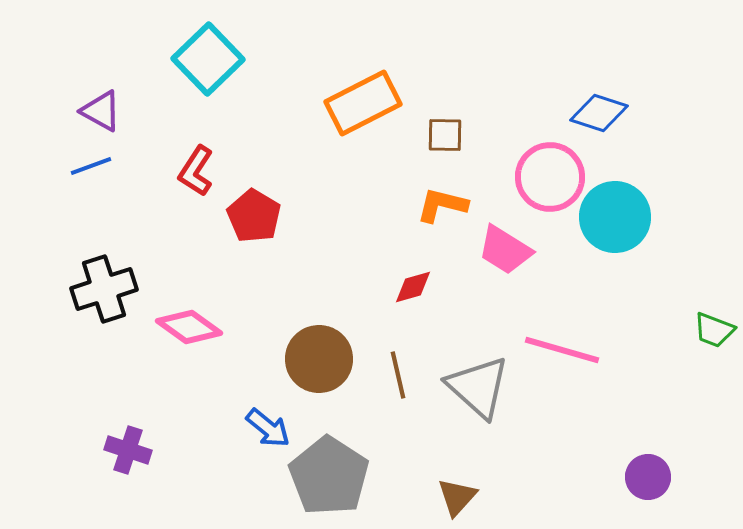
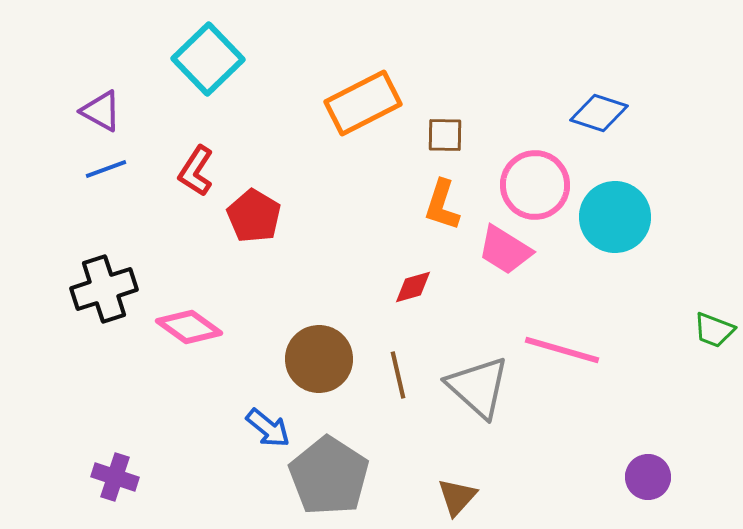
blue line: moved 15 px right, 3 px down
pink circle: moved 15 px left, 8 px down
orange L-shape: rotated 86 degrees counterclockwise
purple cross: moved 13 px left, 27 px down
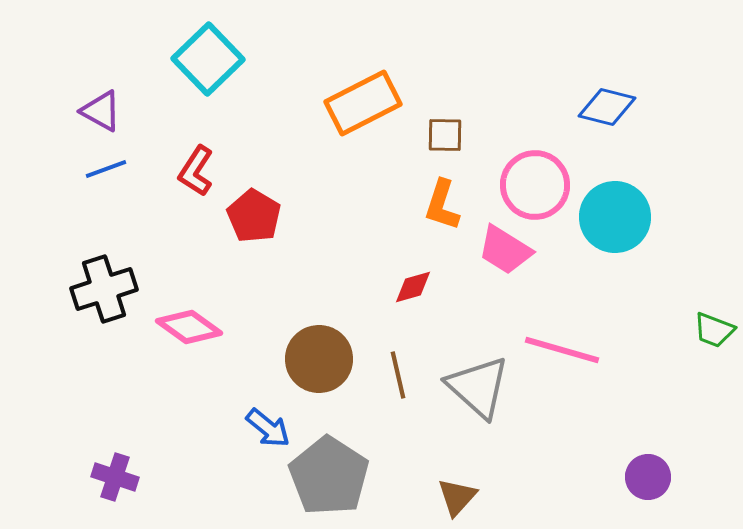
blue diamond: moved 8 px right, 6 px up; rotated 4 degrees counterclockwise
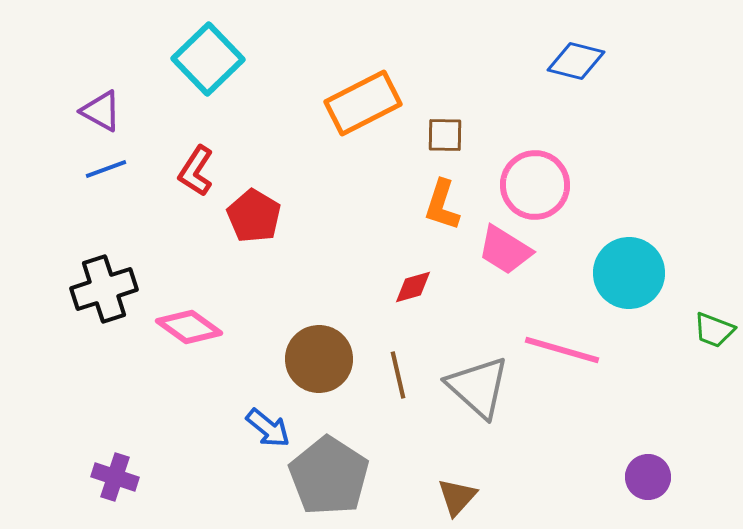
blue diamond: moved 31 px left, 46 px up
cyan circle: moved 14 px right, 56 px down
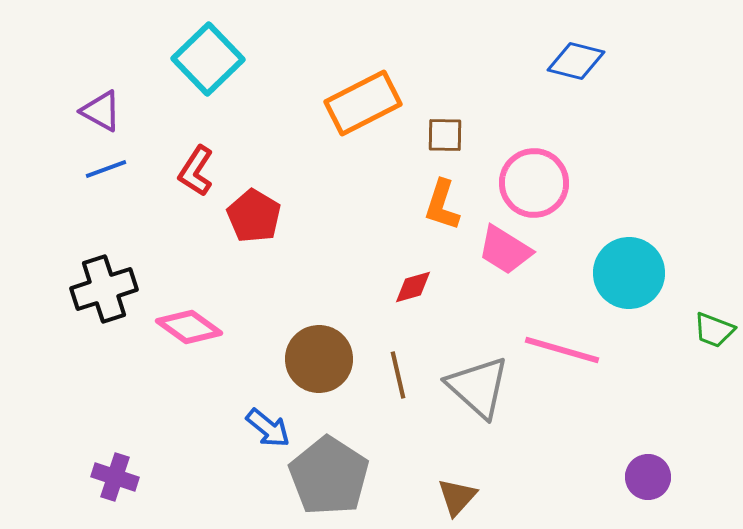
pink circle: moved 1 px left, 2 px up
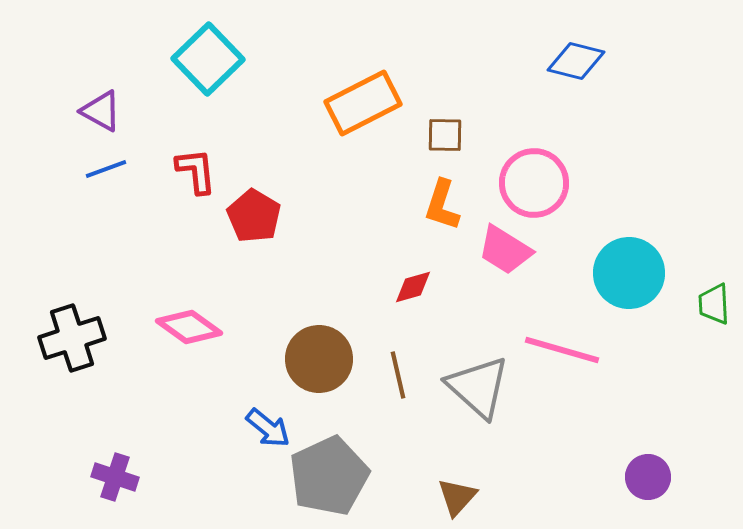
red L-shape: rotated 141 degrees clockwise
black cross: moved 32 px left, 49 px down
green trapezoid: moved 26 px up; rotated 66 degrees clockwise
gray pentagon: rotated 14 degrees clockwise
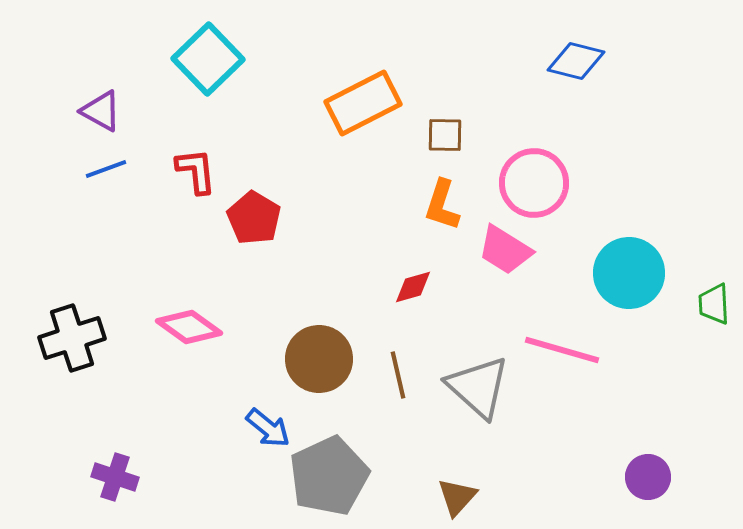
red pentagon: moved 2 px down
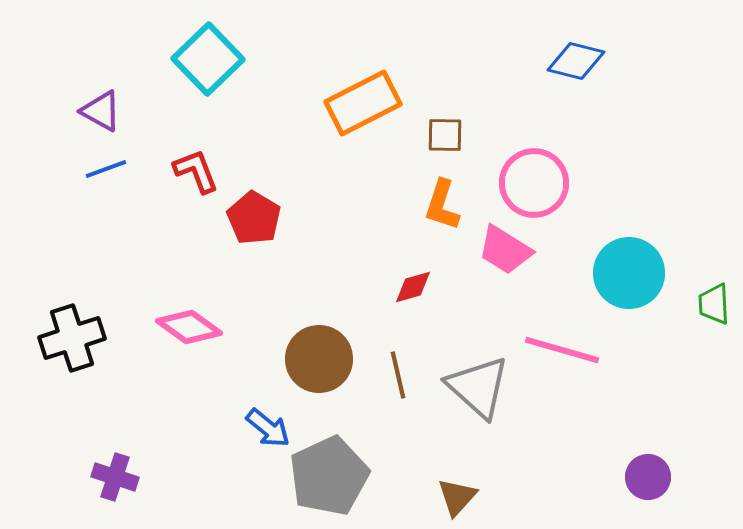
red L-shape: rotated 15 degrees counterclockwise
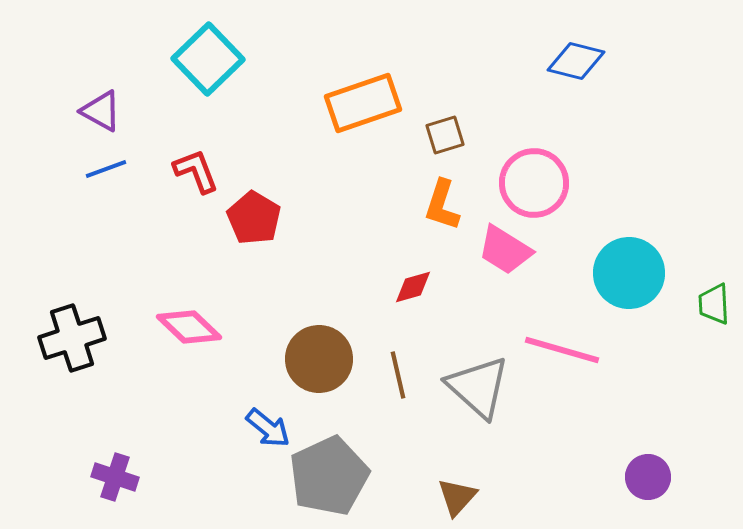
orange rectangle: rotated 8 degrees clockwise
brown square: rotated 18 degrees counterclockwise
pink diamond: rotated 8 degrees clockwise
